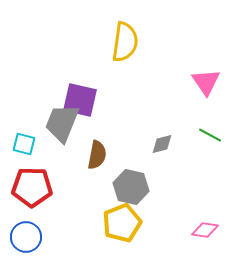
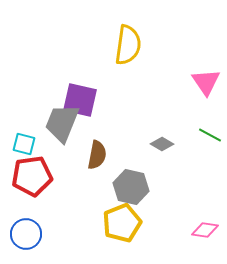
yellow semicircle: moved 3 px right, 3 px down
gray diamond: rotated 45 degrees clockwise
red pentagon: moved 11 px up; rotated 9 degrees counterclockwise
blue circle: moved 3 px up
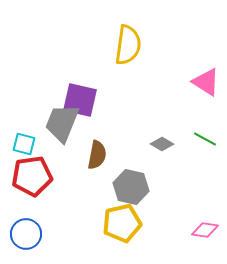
pink triangle: rotated 24 degrees counterclockwise
green line: moved 5 px left, 4 px down
yellow pentagon: rotated 9 degrees clockwise
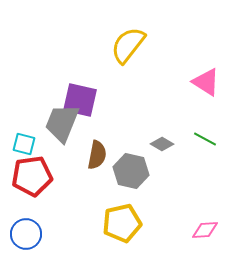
yellow semicircle: rotated 150 degrees counterclockwise
gray hexagon: moved 16 px up
pink diamond: rotated 12 degrees counterclockwise
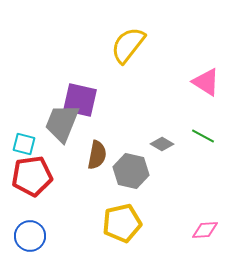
green line: moved 2 px left, 3 px up
blue circle: moved 4 px right, 2 px down
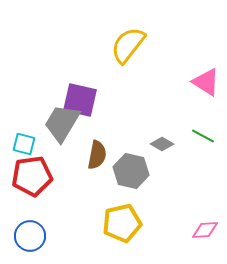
gray trapezoid: rotated 9 degrees clockwise
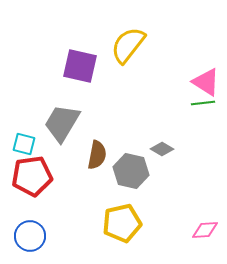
purple square: moved 34 px up
green line: moved 33 px up; rotated 35 degrees counterclockwise
gray diamond: moved 5 px down
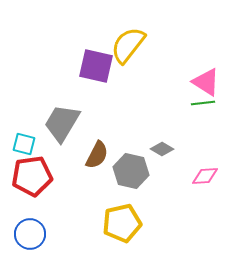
purple square: moved 16 px right
brown semicircle: rotated 16 degrees clockwise
pink diamond: moved 54 px up
blue circle: moved 2 px up
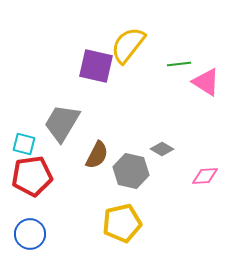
green line: moved 24 px left, 39 px up
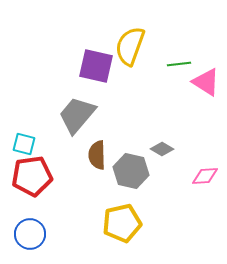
yellow semicircle: moved 2 px right, 1 px down; rotated 18 degrees counterclockwise
gray trapezoid: moved 15 px right, 8 px up; rotated 9 degrees clockwise
brown semicircle: rotated 152 degrees clockwise
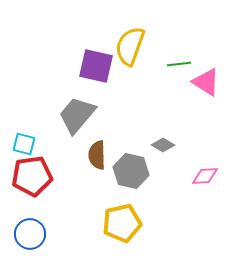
gray diamond: moved 1 px right, 4 px up
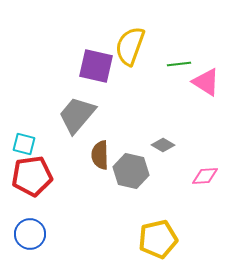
brown semicircle: moved 3 px right
yellow pentagon: moved 36 px right, 16 px down
